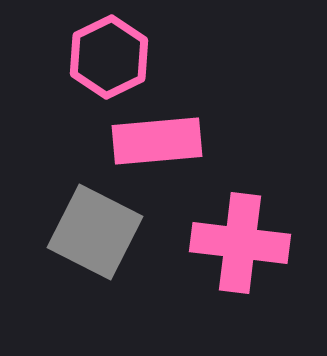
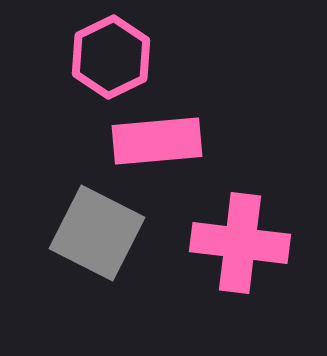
pink hexagon: moved 2 px right
gray square: moved 2 px right, 1 px down
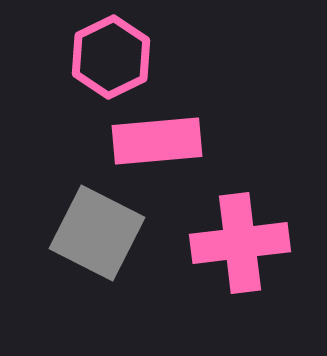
pink cross: rotated 14 degrees counterclockwise
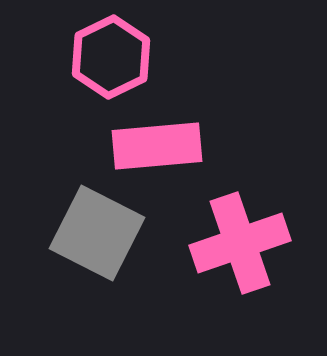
pink rectangle: moved 5 px down
pink cross: rotated 12 degrees counterclockwise
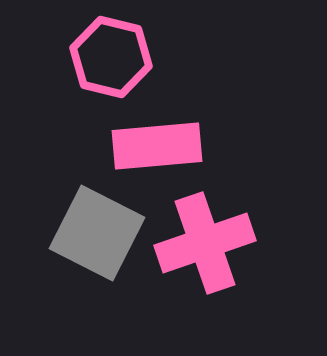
pink hexagon: rotated 20 degrees counterclockwise
pink cross: moved 35 px left
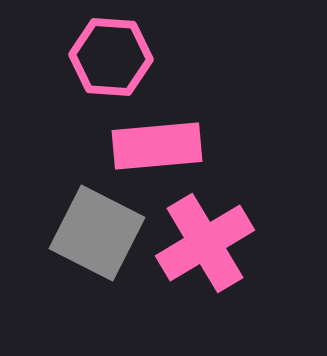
pink hexagon: rotated 10 degrees counterclockwise
pink cross: rotated 12 degrees counterclockwise
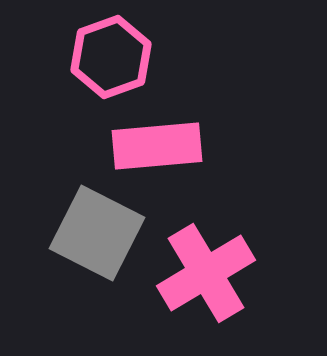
pink hexagon: rotated 24 degrees counterclockwise
pink cross: moved 1 px right, 30 px down
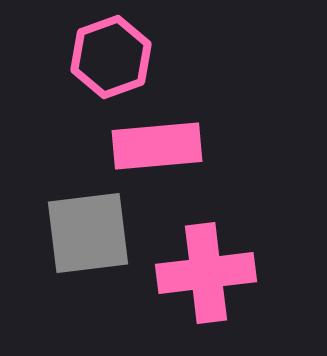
gray square: moved 9 px left; rotated 34 degrees counterclockwise
pink cross: rotated 24 degrees clockwise
